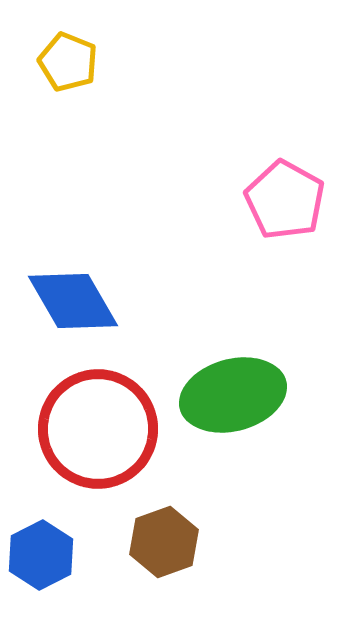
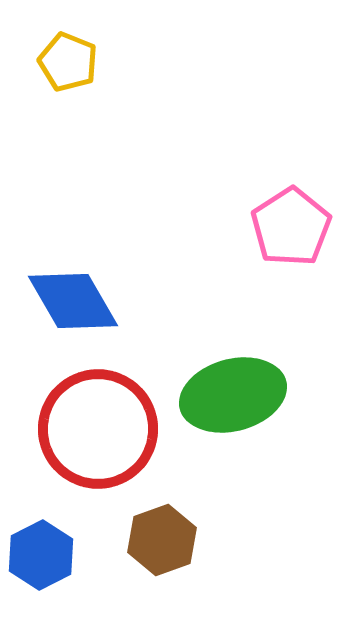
pink pentagon: moved 6 px right, 27 px down; rotated 10 degrees clockwise
brown hexagon: moved 2 px left, 2 px up
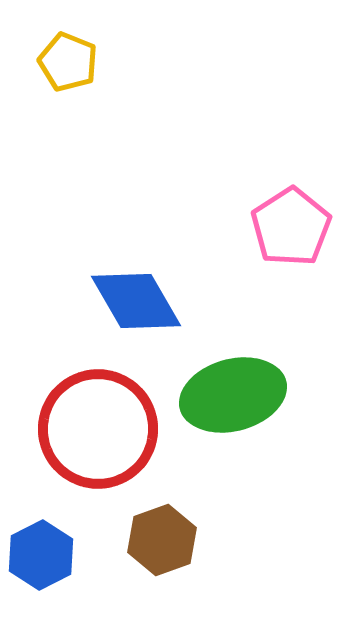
blue diamond: moved 63 px right
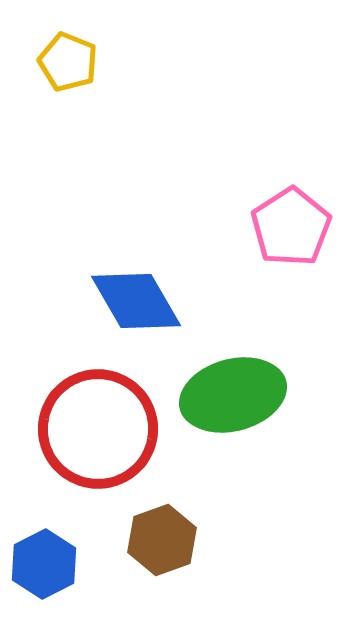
blue hexagon: moved 3 px right, 9 px down
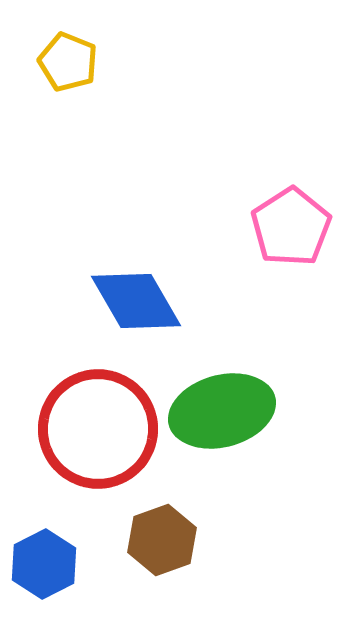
green ellipse: moved 11 px left, 16 px down
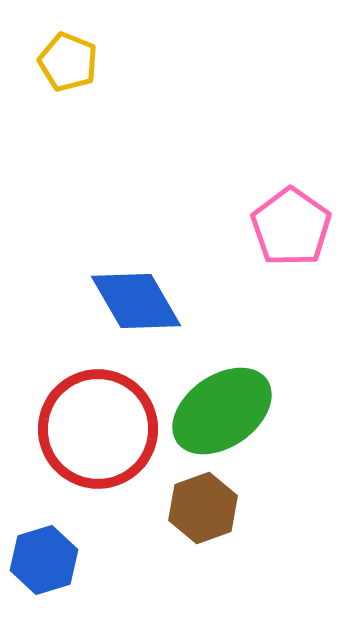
pink pentagon: rotated 4 degrees counterclockwise
green ellipse: rotated 20 degrees counterclockwise
brown hexagon: moved 41 px right, 32 px up
blue hexagon: moved 4 px up; rotated 10 degrees clockwise
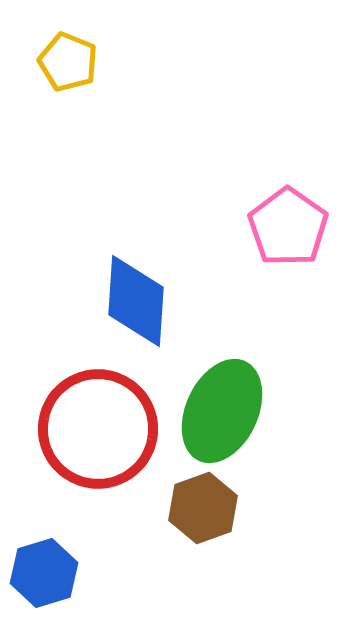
pink pentagon: moved 3 px left
blue diamond: rotated 34 degrees clockwise
green ellipse: rotated 30 degrees counterclockwise
blue hexagon: moved 13 px down
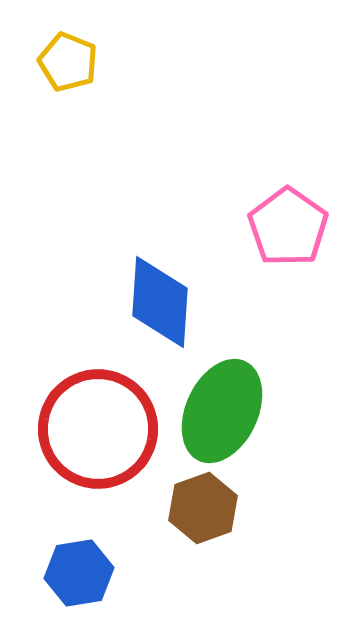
blue diamond: moved 24 px right, 1 px down
blue hexagon: moved 35 px right; rotated 8 degrees clockwise
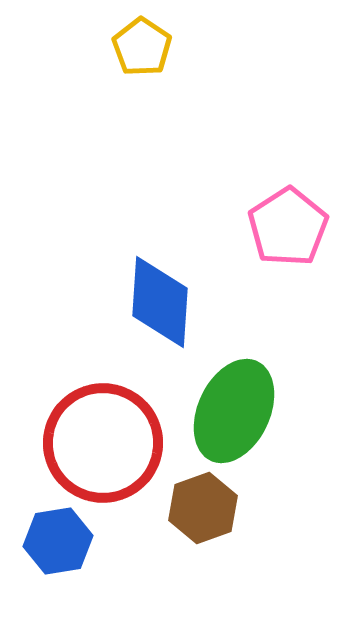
yellow pentagon: moved 74 px right, 15 px up; rotated 12 degrees clockwise
pink pentagon: rotated 4 degrees clockwise
green ellipse: moved 12 px right
red circle: moved 5 px right, 14 px down
blue hexagon: moved 21 px left, 32 px up
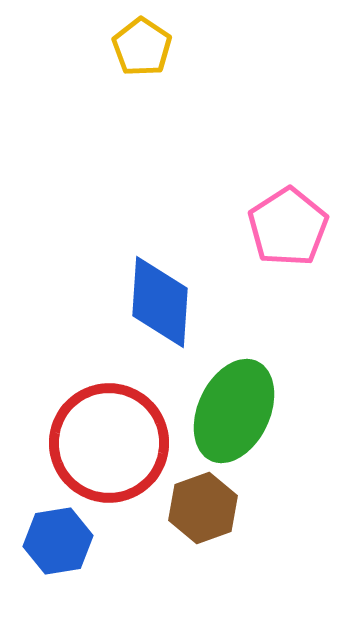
red circle: moved 6 px right
